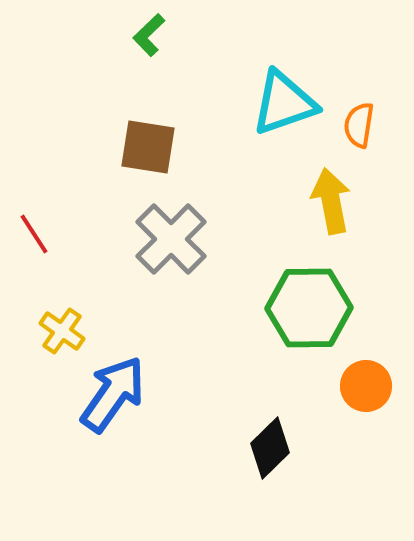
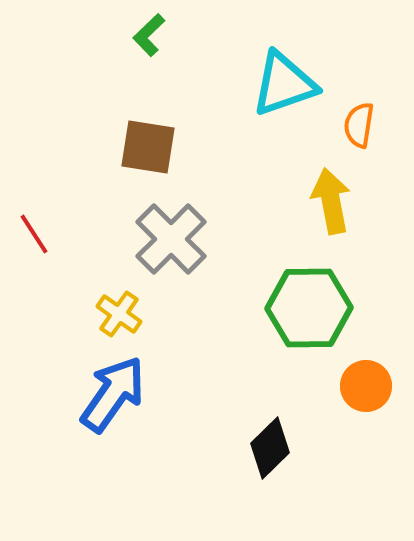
cyan triangle: moved 19 px up
yellow cross: moved 57 px right, 17 px up
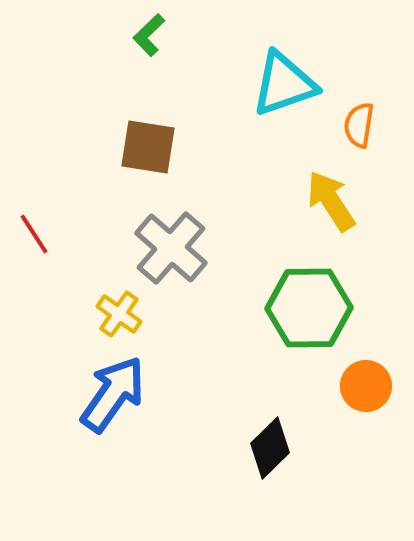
yellow arrow: rotated 22 degrees counterclockwise
gray cross: moved 9 px down; rotated 4 degrees counterclockwise
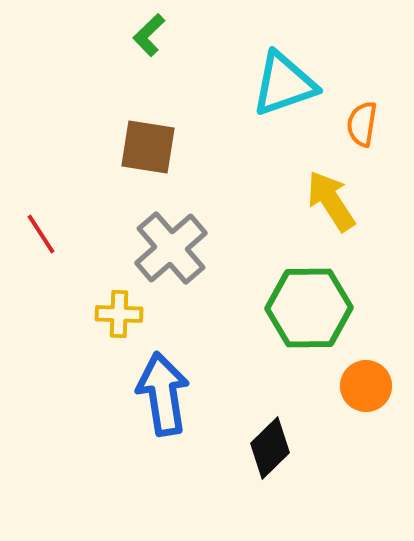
orange semicircle: moved 3 px right, 1 px up
red line: moved 7 px right
gray cross: rotated 8 degrees clockwise
yellow cross: rotated 33 degrees counterclockwise
blue arrow: moved 50 px right; rotated 44 degrees counterclockwise
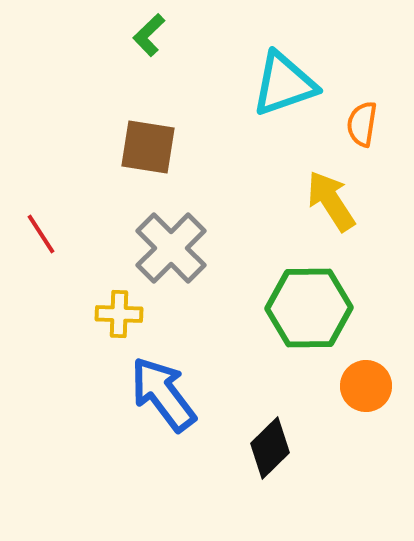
gray cross: rotated 4 degrees counterclockwise
blue arrow: rotated 28 degrees counterclockwise
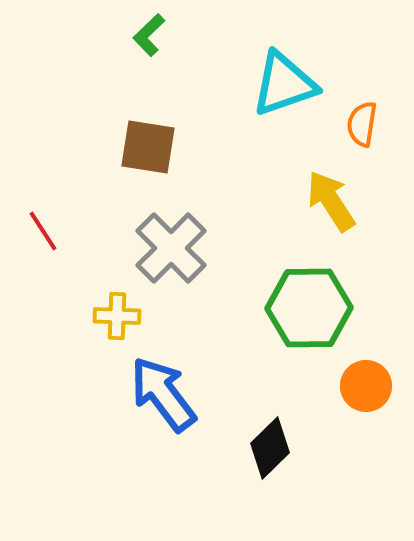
red line: moved 2 px right, 3 px up
yellow cross: moved 2 px left, 2 px down
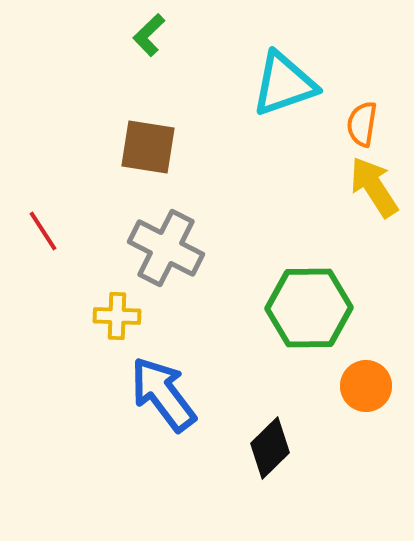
yellow arrow: moved 43 px right, 14 px up
gray cross: moved 5 px left; rotated 18 degrees counterclockwise
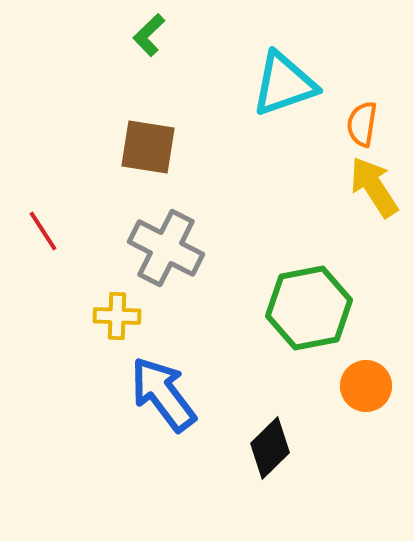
green hexagon: rotated 10 degrees counterclockwise
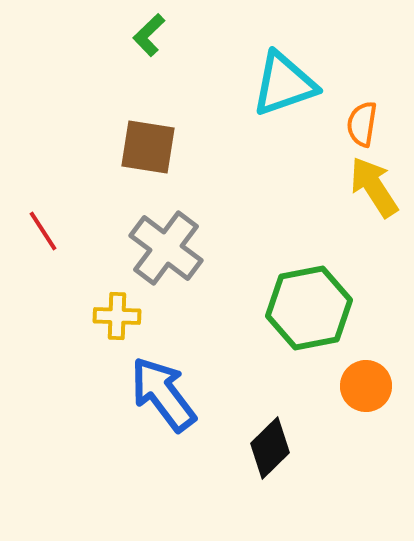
gray cross: rotated 10 degrees clockwise
